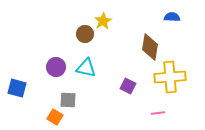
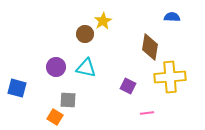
pink line: moved 11 px left
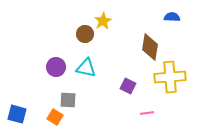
blue square: moved 26 px down
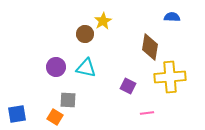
blue square: rotated 24 degrees counterclockwise
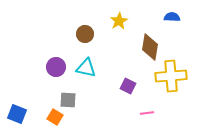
yellow star: moved 16 px right
yellow cross: moved 1 px right, 1 px up
blue square: rotated 30 degrees clockwise
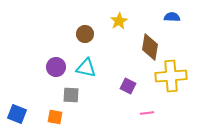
gray square: moved 3 px right, 5 px up
orange square: rotated 21 degrees counterclockwise
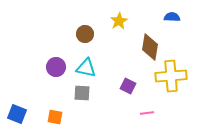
gray square: moved 11 px right, 2 px up
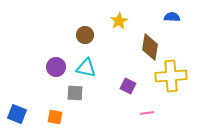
brown circle: moved 1 px down
gray square: moved 7 px left
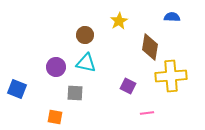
cyan triangle: moved 5 px up
blue square: moved 25 px up
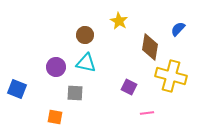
blue semicircle: moved 6 px right, 12 px down; rotated 49 degrees counterclockwise
yellow star: rotated 12 degrees counterclockwise
yellow cross: rotated 20 degrees clockwise
purple square: moved 1 px right, 1 px down
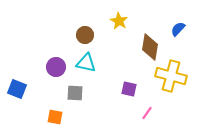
purple square: moved 2 px down; rotated 14 degrees counterclockwise
pink line: rotated 48 degrees counterclockwise
